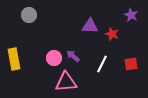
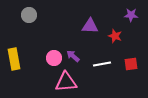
purple star: rotated 24 degrees counterclockwise
red star: moved 3 px right, 2 px down
white line: rotated 54 degrees clockwise
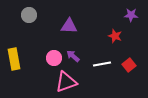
purple triangle: moved 21 px left
red square: moved 2 px left, 1 px down; rotated 32 degrees counterclockwise
pink triangle: rotated 15 degrees counterclockwise
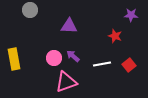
gray circle: moved 1 px right, 5 px up
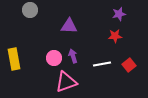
purple star: moved 12 px left, 1 px up; rotated 16 degrees counterclockwise
red star: rotated 24 degrees counterclockwise
purple arrow: rotated 32 degrees clockwise
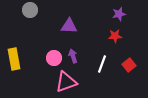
white line: rotated 60 degrees counterclockwise
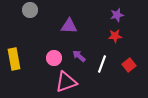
purple star: moved 2 px left, 1 px down
purple arrow: moved 6 px right; rotated 32 degrees counterclockwise
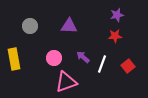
gray circle: moved 16 px down
purple arrow: moved 4 px right, 1 px down
red square: moved 1 px left, 1 px down
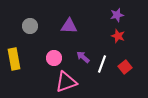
red star: moved 3 px right; rotated 24 degrees clockwise
red square: moved 3 px left, 1 px down
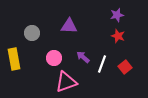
gray circle: moved 2 px right, 7 px down
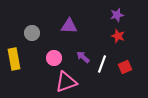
red square: rotated 16 degrees clockwise
